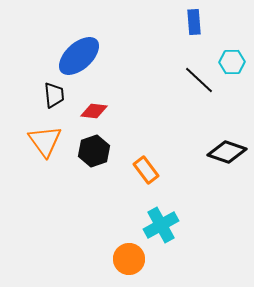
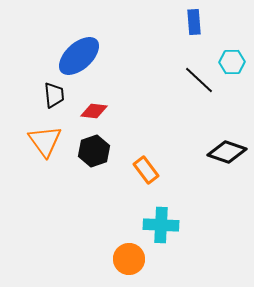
cyan cross: rotated 32 degrees clockwise
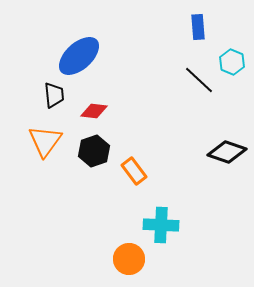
blue rectangle: moved 4 px right, 5 px down
cyan hexagon: rotated 25 degrees clockwise
orange triangle: rotated 12 degrees clockwise
orange rectangle: moved 12 px left, 1 px down
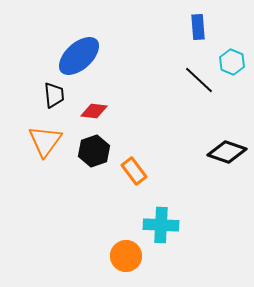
orange circle: moved 3 px left, 3 px up
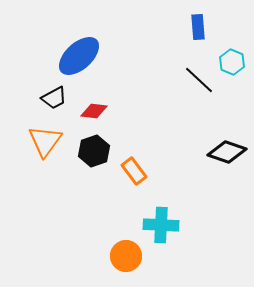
black trapezoid: moved 3 px down; rotated 68 degrees clockwise
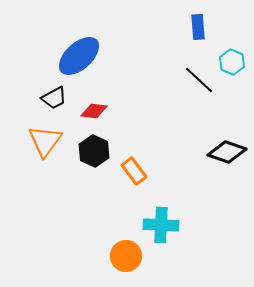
black hexagon: rotated 16 degrees counterclockwise
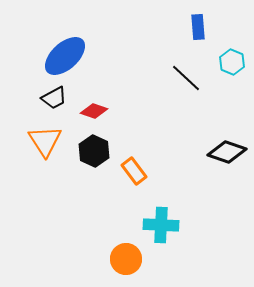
blue ellipse: moved 14 px left
black line: moved 13 px left, 2 px up
red diamond: rotated 12 degrees clockwise
orange triangle: rotated 9 degrees counterclockwise
orange circle: moved 3 px down
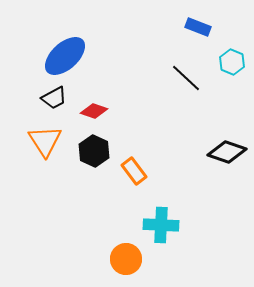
blue rectangle: rotated 65 degrees counterclockwise
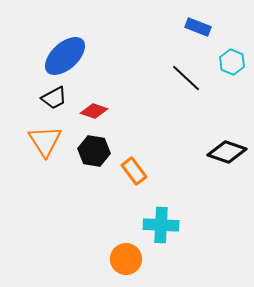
black hexagon: rotated 16 degrees counterclockwise
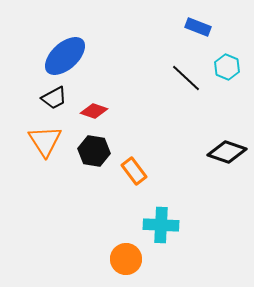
cyan hexagon: moved 5 px left, 5 px down
